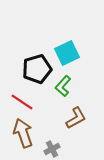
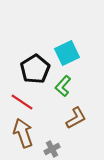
black pentagon: moved 2 px left; rotated 16 degrees counterclockwise
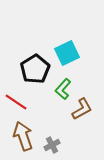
green L-shape: moved 3 px down
red line: moved 6 px left
brown L-shape: moved 6 px right, 9 px up
brown arrow: moved 3 px down
gray cross: moved 4 px up
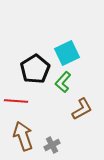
green L-shape: moved 7 px up
red line: moved 1 px up; rotated 30 degrees counterclockwise
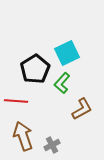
green L-shape: moved 1 px left, 1 px down
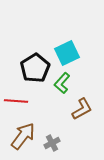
black pentagon: moved 1 px up
brown arrow: rotated 56 degrees clockwise
gray cross: moved 2 px up
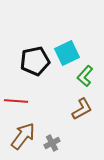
black pentagon: moved 7 px up; rotated 20 degrees clockwise
green L-shape: moved 23 px right, 7 px up
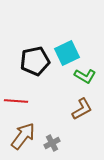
green L-shape: rotated 100 degrees counterclockwise
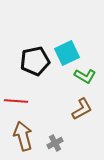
brown arrow: rotated 52 degrees counterclockwise
gray cross: moved 3 px right
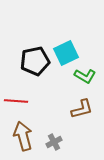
cyan square: moved 1 px left
brown L-shape: rotated 15 degrees clockwise
gray cross: moved 1 px left, 1 px up
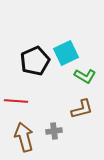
black pentagon: rotated 12 degrees counterclockwise
brown arrow: moved 1 px right, 1 px down
gray cross: moved 11 px up; rotated 21 degrees clockwise
